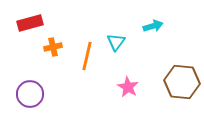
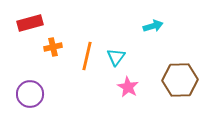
cyan triangle: moved 15 px down
brown hexagon: moved 2 px left, 2 px up; rotated 8 degrees counterclockwise
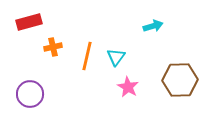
red rectangle: moved 1 px left, 1 px up
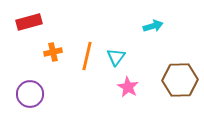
orange cross: moved 5 px down
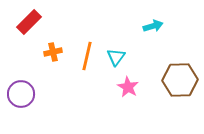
red rectangle: rotated 30 degrees counterclockwise
purple circle: moved 9 px left
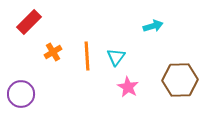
orange cross: rotated 18 degrees counterclockwise
orange line: rotated 16 degrees counterclockwise
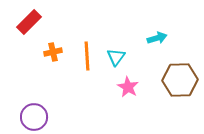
cyan arrow: moved 4 px right, 12 px down
orange cross: rotated 18 degrees clockwise
purple circle: moved 13 px right, 23 px down
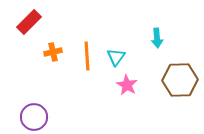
cyan arrow: rotated 102 degrees clockwise
pink star: moved 1 px left, 2 px up
